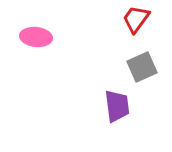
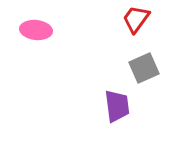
pink ellipse: moved 7 px up
gray square: moved 2 px right, 1 px down
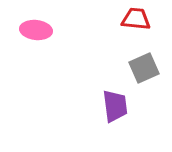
red trapezoid: rotated 60 degrees clockwise
purple trapezoid: moved 2 px left
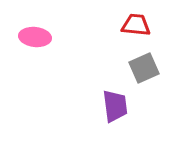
red trapezoid: moved 6 px down
pink ellipse: moved 1 px left, 7 px down
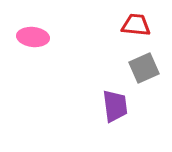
pink ellipse: moved 2 px left
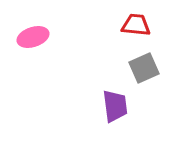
pink ellipse: rotated 24 degrees counterclockwise
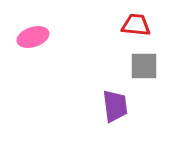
gray square: moved 2 px up; rotated 24 degrees clockwise
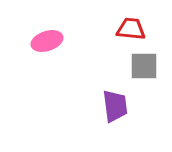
red trapezoid: moved 5 px left, 4 px down
pink ellipse: moved 14 px right, 4 px down
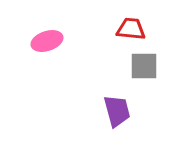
purple trapezoid: moved 2 px right, 5 px down; rotated 8 degrees counterclockwise
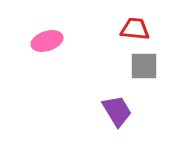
red trapezoid: moved 4 px right
purple trapezoid: rotated 16 degrees counterclockwise
